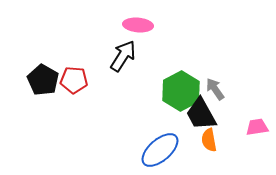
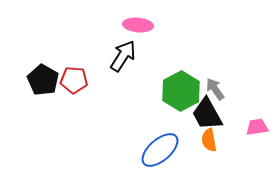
black trapezoid: moved 6 px right
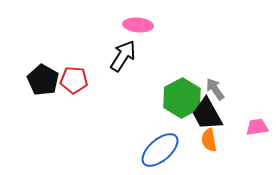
green hexagon: moved 1 px right, 7 px down
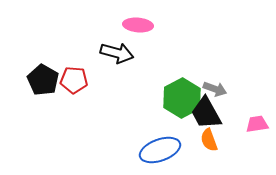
black arrow: moved 6 px left, 3 px up; rotated 72 degrees clockwise
gray arrow: rotated 145 degrees clockwise
black trapezoid: moved 1 px left, 1 px up
pink trapezoid: moved 3 px up
orange semicircle: rotated 10 degrees counterclockwise
blue ellipse: rotated 21 degrees clockwise
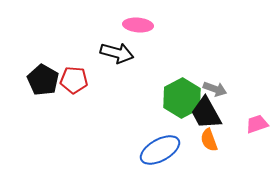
pink trapezoid: rotated 10 degrees counterclockwise
blue ellipse: rotated 9 degrees counterclockwise
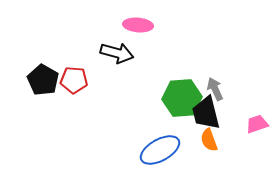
gray arrow: rotated 135 degrees counterclockwise
green hexagon: rotated 24 degrees clockwise
black trapezoid: rotated 15 degrees clockwise
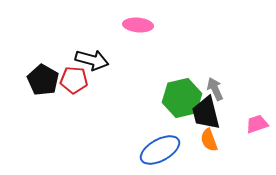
black arrow: moved 25 px left, 7 px down
green hexagon: rotated 9 degrees counterclockwise
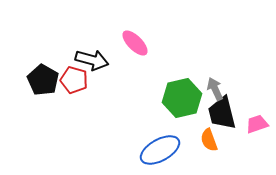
pink ellipse: moved 3 px left, 18 px down; rotated 40 degrees clockwise
red pentagon: rotated 12 degrees clockwise
black trapezoid: moved 16 px right
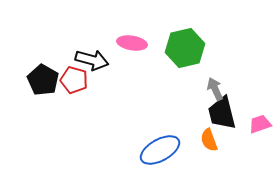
pink ellipse: moved 3 px left; rotated 36 degrees counterclockwise
green hexagon: moved 3 px right, 50 px up
pink trapezoid: moved 3 px right
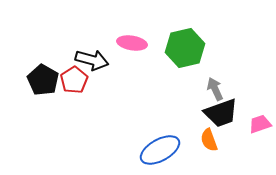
red pentagon: rotated 24 degrees clockwise
black trapezoid: moved 1 px left; rotated 96 degrees counterclockwise
